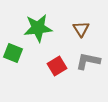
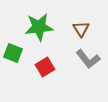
green star: moved 1 px right, 1 px up
gray L-shape: moved 2 px up; rotated 140 degrees counterclockwise
red square: moved 12 px left, 1 px down
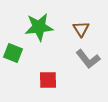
red square: moved 3 px right, 13 px down; rotated 30 degrees clockwise
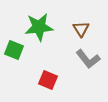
green square: moved 1 px right, 3 px up
red square: rotated 24 degrees clockwise
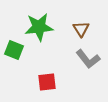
red square: moved 1 px left, 2 px down; rotated 30 degrees counterclockwise
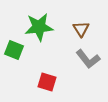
red square: rotated 24 degrees clockwise
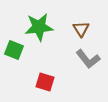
red square: moved 2 px left
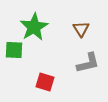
green star: moved 5 px left; rotated 24 degrees counterclockwise
green square: rotated 18 degrees counterclockwise
gray L-shape: moved 4 px down; rotated 65 degrees counterclockwise
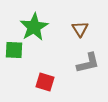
brown triangle: moved 1 px left
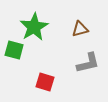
brown triangle: rotated 48 degrees clockwise
green square: rotated 12 degrees clockwise
